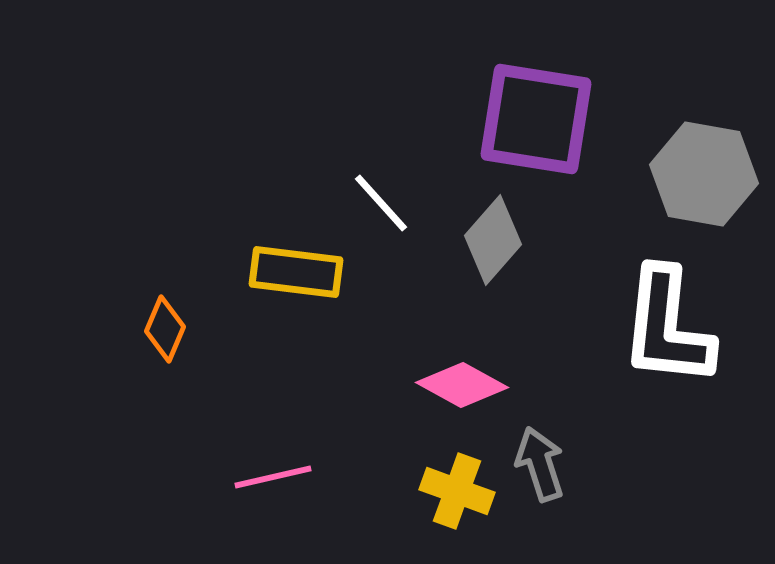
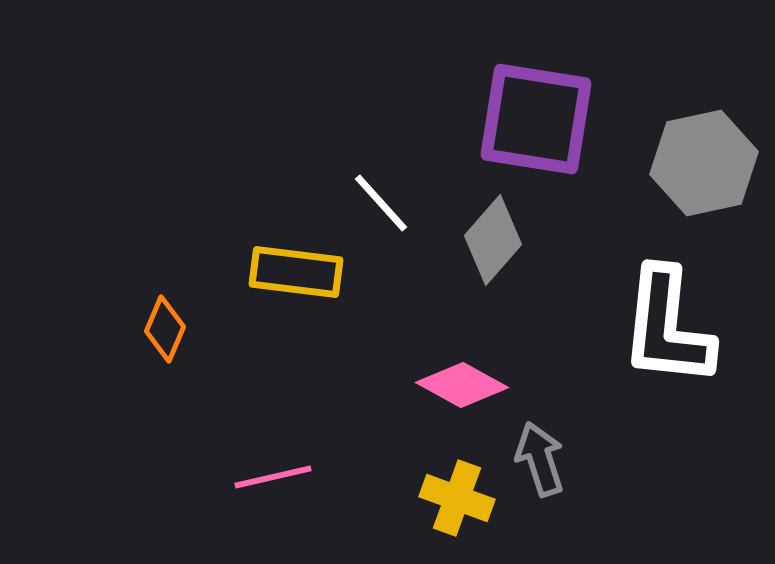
gray hexagon: moved 11 px up; rotated 22 degrees counterclockwise
gray arrow: moved 5 px up
yellow cross: moved 7 px down
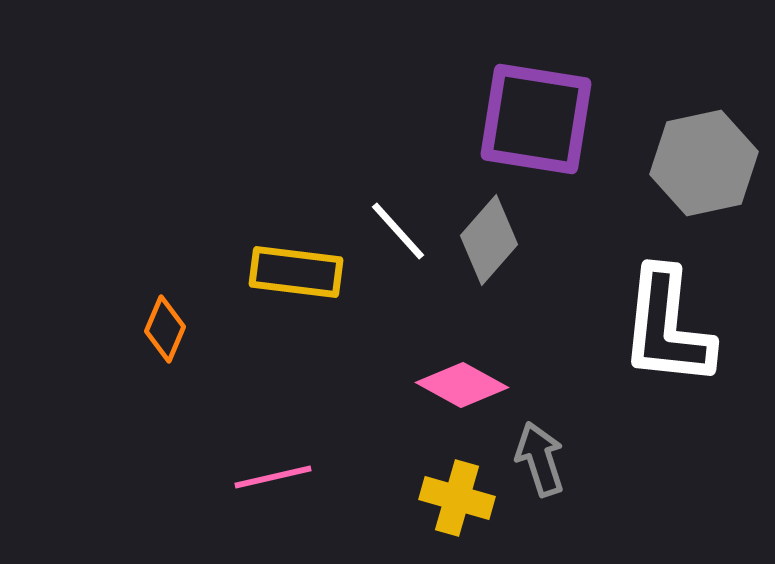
white line: moved 17 px right, 28 px down
gray diamond: moved 4 px left
yellow cross: rotated 4 degrees counterclockwise
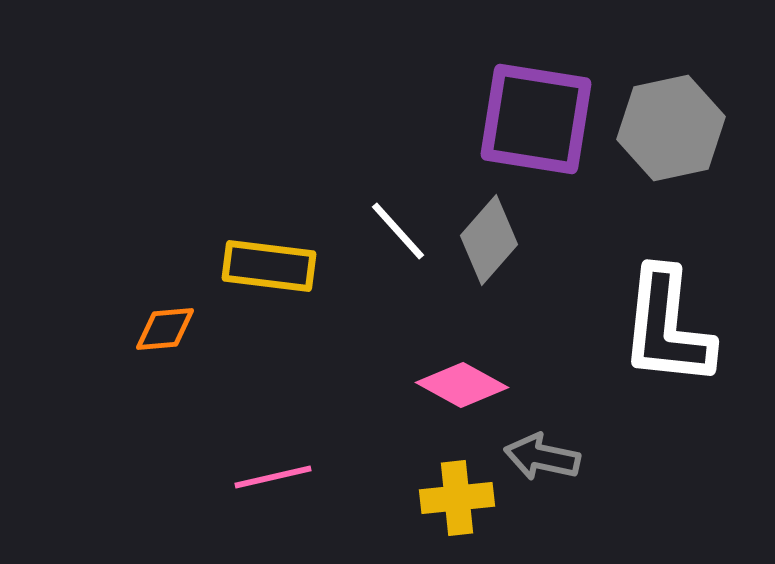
gray hexagon: moved 33 px left, 35 px up
yellow rectangle: moved 27 px left, 6 px up
orange diamond: rotated 62 degrees clockwise
gray arrow: moved 2 px right, 2 px up; rotated 60 degrees counterclockwise
yellow cross: rotated 22 degrees counterclockwise
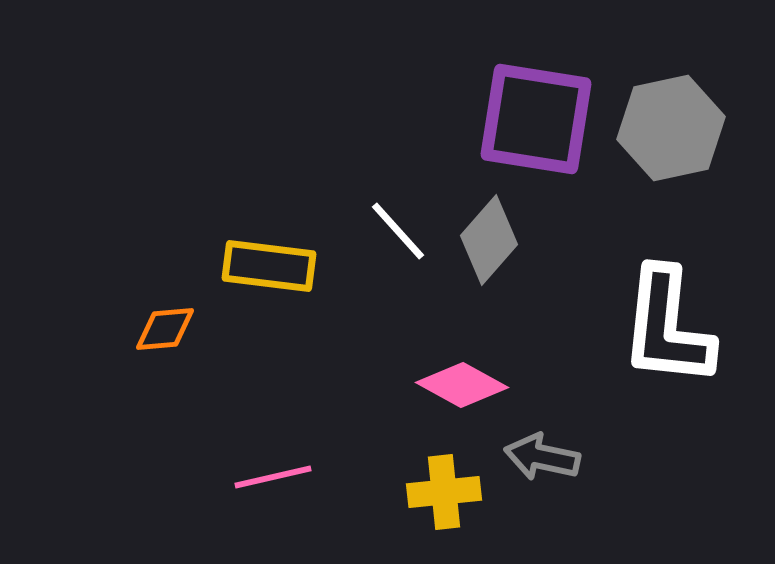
yellow cross: moved 13 px left, 6 px up
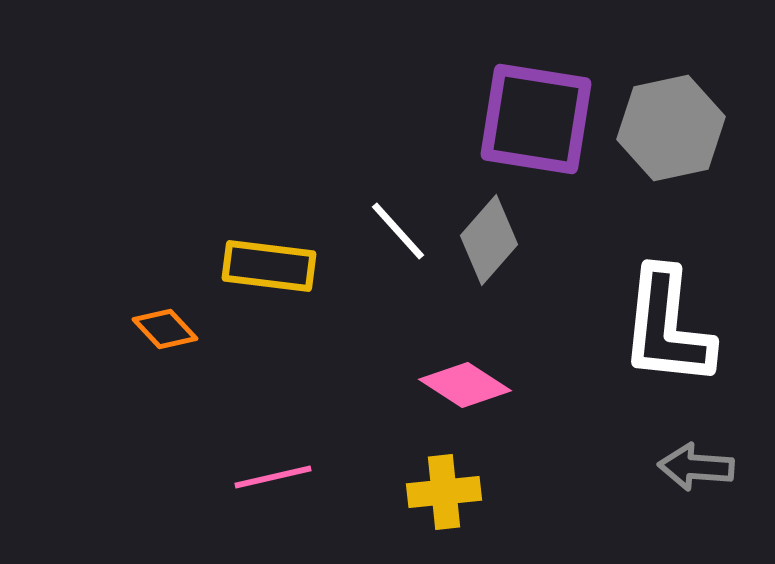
orange diamond: rotated 52 degrees clockwise
pink diamond: moved 3 px right; rotated 4 degrees clockwise
gray arrow: moved 154 px right, 10 px down; rotated 8 degrees counterclockwise
